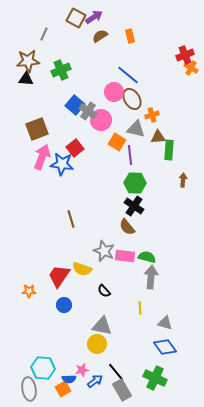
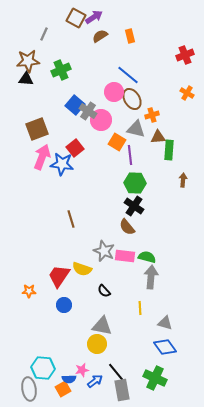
orange cross at (191, 68): moved 4 px left, 25 px down
gray rectangle at (122, 390): rotated 20 degrees clockwise
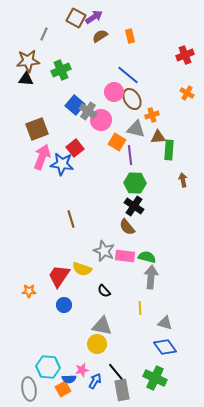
brown arrow at (183, 180): rotated 16 degrees counterclockwise
cyan hexagon at (43, 368): moved 5 px right, 1 px up
blue arrow at (95, 381): rotated 21 degrees counterclockwise
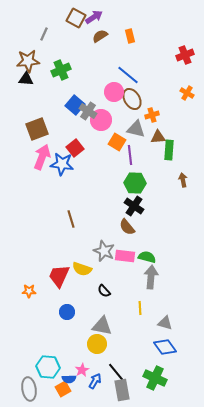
red trapezoid at (59, 276): rotated 10 degrees counterclockwise
blue circle at (64, 305): moved 3 px right, 7 px down
pink star at (82, 370): rotated 16 degrees counterclockwise
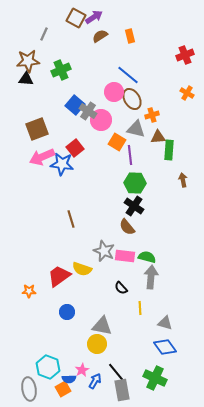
pink arrow at (42, 157): rotated 135 degrees counterclockwise
red trapezoid at (59, 276): rotated 30 degrees clockwise
black semicircle at (104, 291): moved 17 px right, 3 px up
cyan hexagon at (48, 367): rotated 15 degrees clockwise
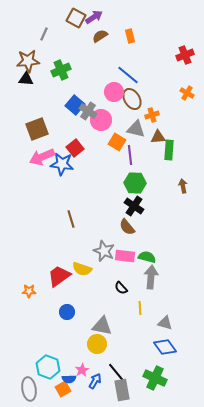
brown arrow at (183, 180): moved 6 px down
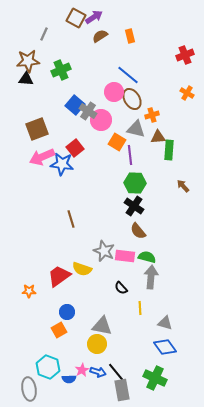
brown arrow at (183, 186): rotated 32 degrees counterclockwise
brown semicircle at (127, 227): moved 11 px right, 4 px down
blue arrow at (95, 381): moved 3 px right, 9 px up; rotated 77 degrees clockwise
orange square at (63, 389): moved 4 px left, 59 px up
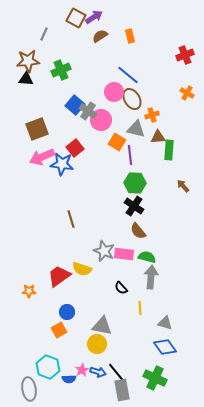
pink rectangle at (125, 256): moved 1 px left, 2 px up
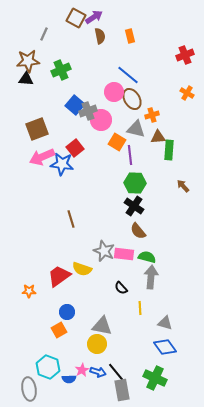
brown semicircle at (100, 36): rotated 112 degrees clockwise
gray cross at (88, 111): rotated 36 degrees clockwise
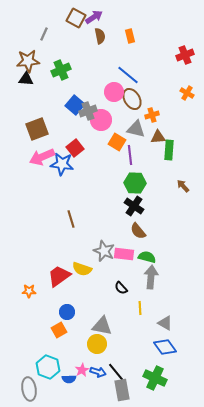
gray triangle at (165, 323): rotated 14 degrees clockwise
